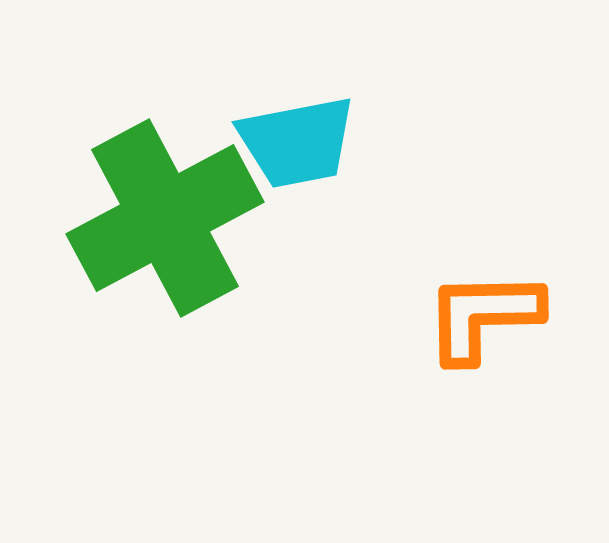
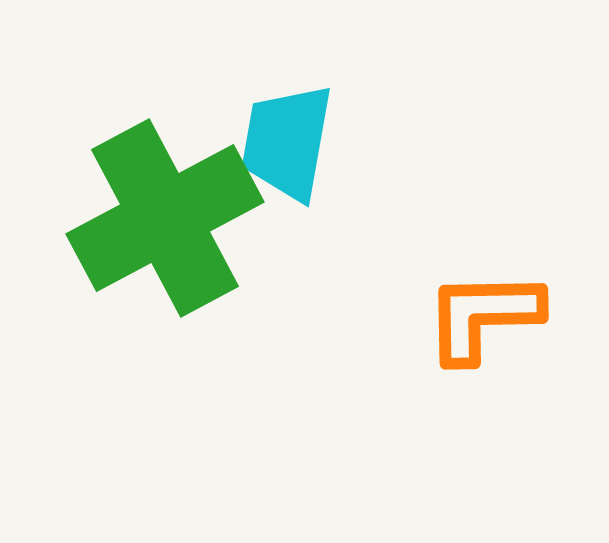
cyan trapezoid: moved 10 px left; rotated 111 degrees clockwise
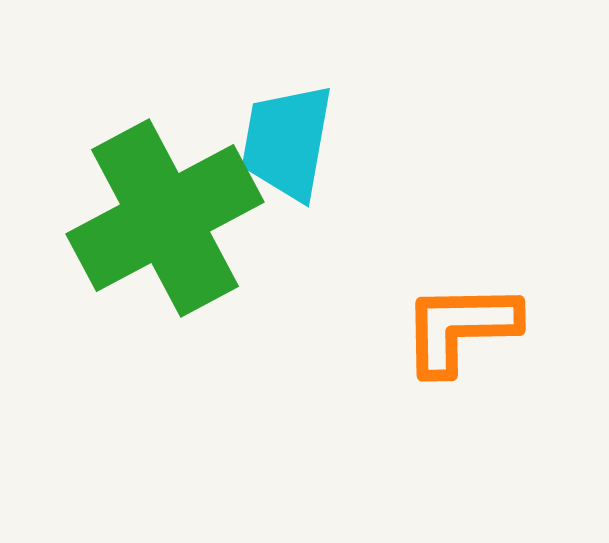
orange L-shape: moved 23 px left, 12 px down
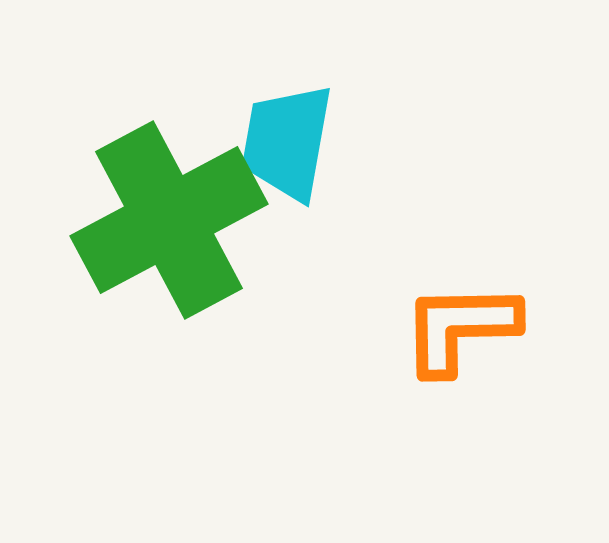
green cross: moved 4 px right, 2 px down
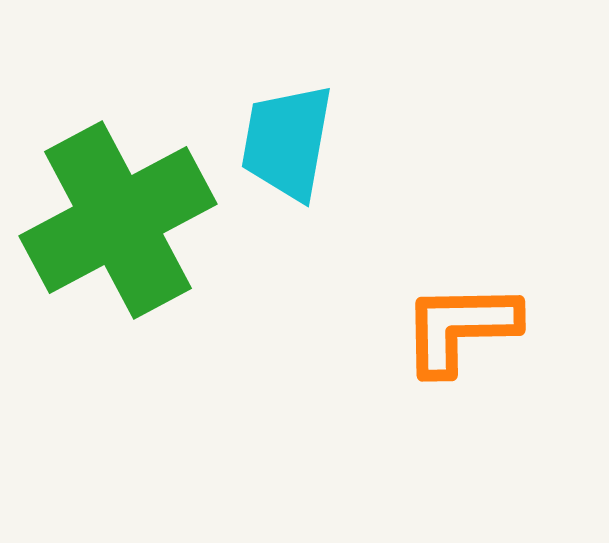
green cross: moved 51 px left
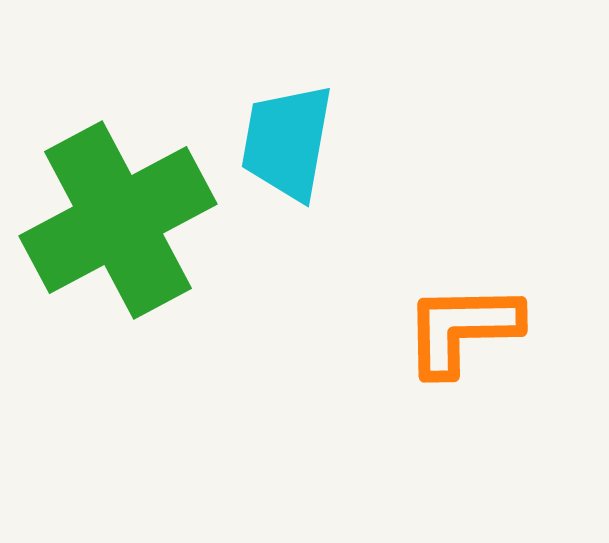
orange L-shape: moved 2 px right, 1 px down
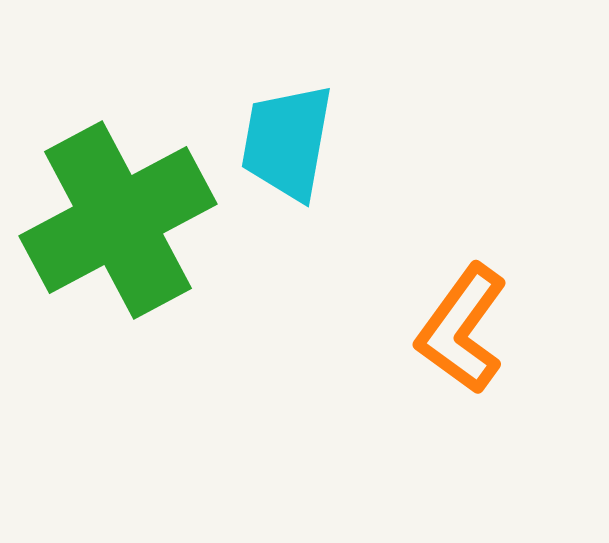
orange L-shape: rotated 53 degrees counterclockwise
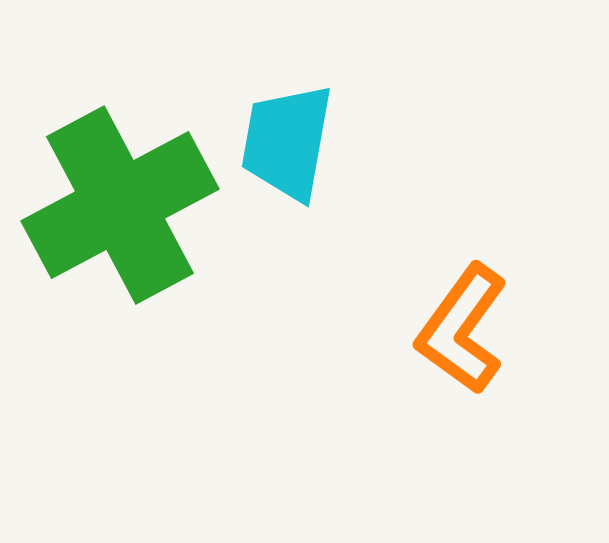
green cross: moved 2 px right, 15 px up
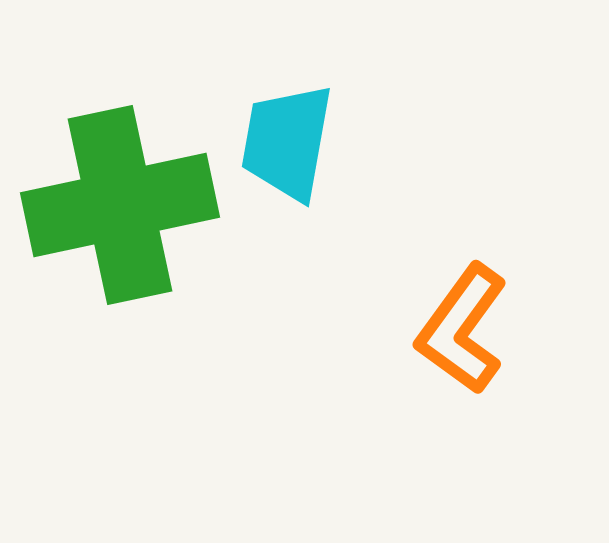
green cross: rotated 16 degrees clockwise
